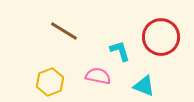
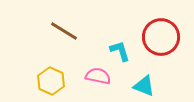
yellow hexagon: moved 1 px right, 1 px up; rotated 16 degrees counterclockwise
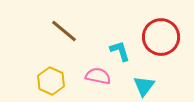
brown line: rotated 8 degrees clockwise
cyan triangle: rotated 45 degrees clockwise
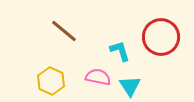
pink semicircle: moved 1 px down
cyan triangle: moved 14 px left; rotated 10 degrees counterclockwise
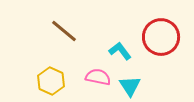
cyan L-shape: rotated 20 degrees counterclockwise
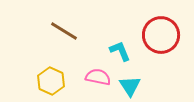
brown line: rotated 8 degrees counterclockwise
red circle: moved 2 px up
cyan L-shape: rotated 15 degrees clockwise
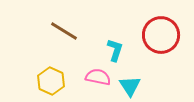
cyan L-shape: moved 5 px left, 1 px up; rotated 40 degrees clockwise
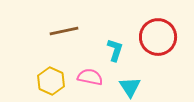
brown line: rotated 44 degrees counterclockwise
red circle: moved 3 px left, 2 px down
pink semicircle: moved 8 px left
cyan triangle: moved 1 px down
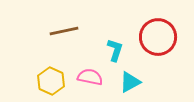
cyan triangle: moved 5 px up; rotated 35 degrees clockwise
